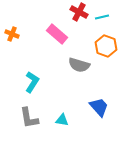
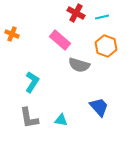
red cross: moved 3 px left, 1 px down
pink rectangle: moved 3 px right, 6 px down
cyan triangle: moved 1 px left
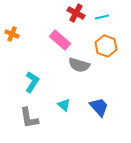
cyan triangle: moved 3 px right, 15 px up; rotated 32 degrees clockwise
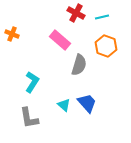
gray semicircle: rotated 90 degrees counterclockwise
blue trapezoid: moved 12 px left, 4 px up
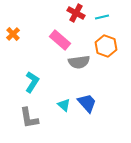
orange cross: moved 1 px right; rotated 24 degrees clockwise
gray semicircle: moved 3 px up; rotated 65 degrees clockwise
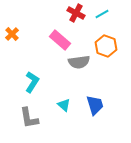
cyan line: moved 3 px up; rotated 16 degrees counterclockwise
orange cross: moved 1 px left
blue trapezoid: moved 8 px right, 2 px down; rotated 25 degrees clockwise
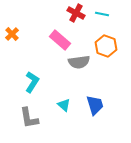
cyan line: rotated 40 degrees clockwise
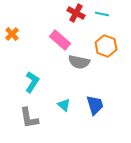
gray semicircle: rotated 20 degrees clockwise
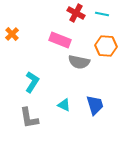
pink rectangle: rotated 20 degrees counterclockwise
orange hexagon: rotated 15 degrees counterclockwise
cyan triangle: rotated 16 degrees counterclockwise
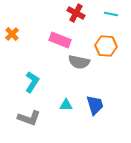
cyan line: moved 9 px right
cyan triangle: moved 2 px right; rotated 24 degrees counterclockwise
gray L-shape: rotated 60 degrees counterclockwise
